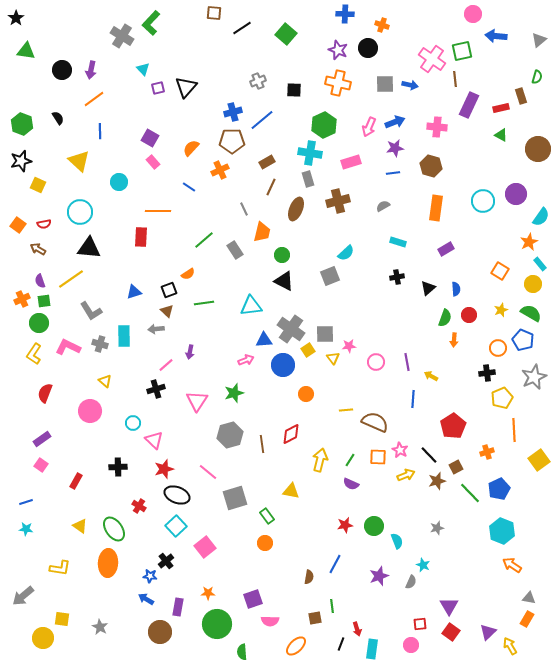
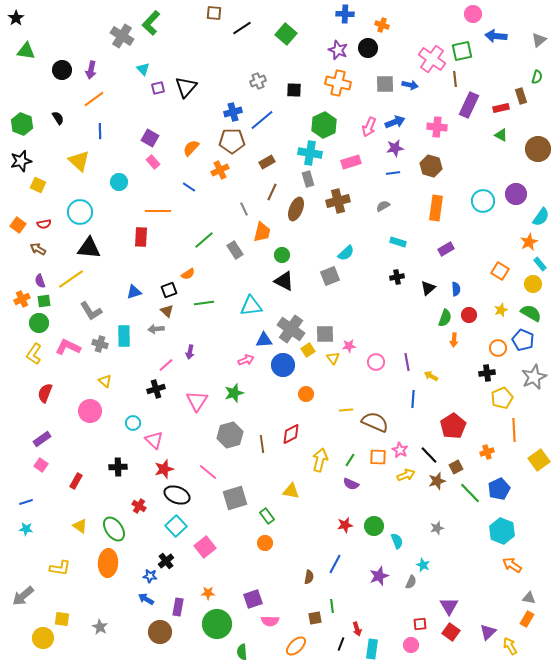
brown line at (271, 187): moved 1 px right, 5 px down
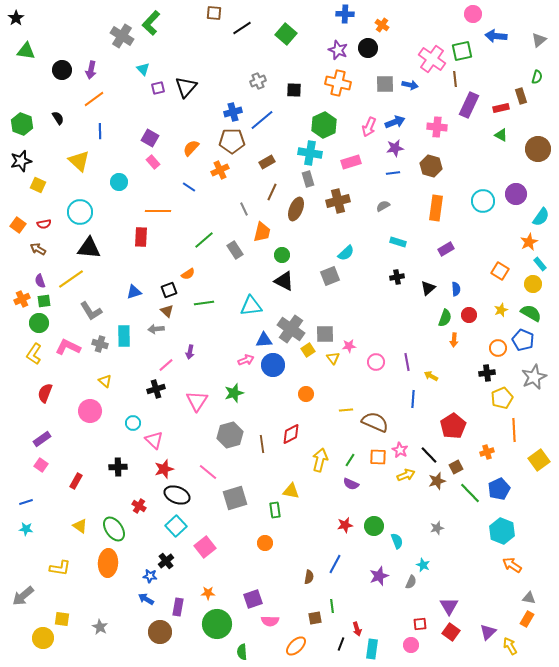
orange cross at (382, 25): rotated 16 degrees clockwise
blue circle at (283, 365): moved 10 px left
green rectangle at (267, 516): moved 8 px right, 6 px up; rotated 28 degrees clockwise
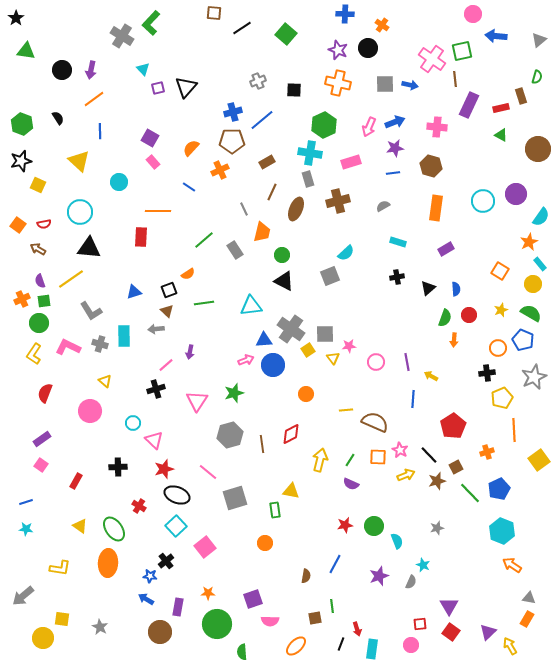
brown semicircle at (309, 577): moved 3 px left, 1 px up
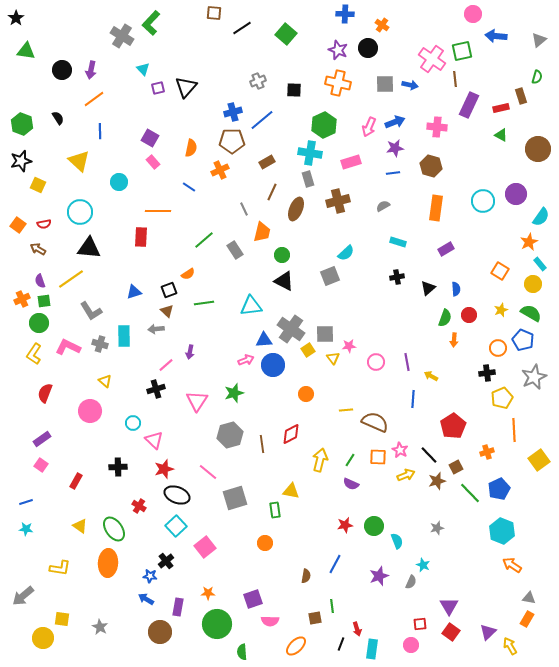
orange semicircle at (191, 148): rotated 150 degrees clockwise
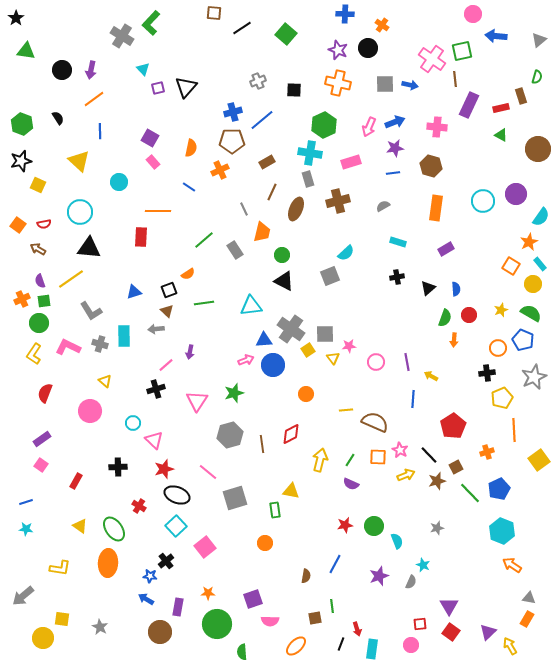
orange square at (500, 271): moved 11 px right, 5 px up
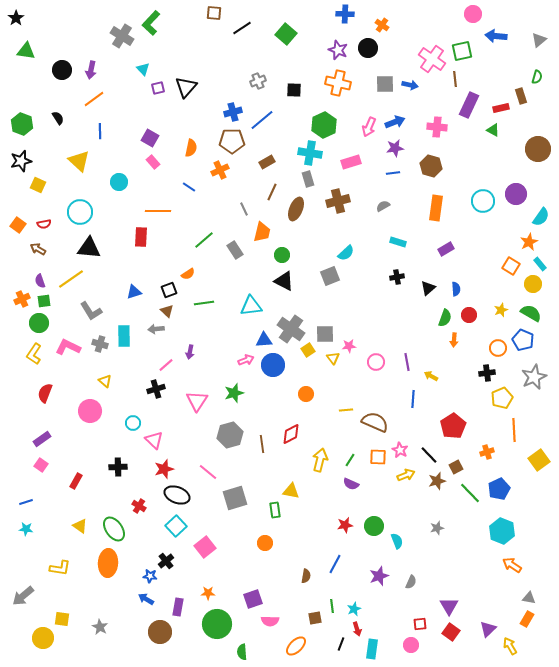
green triangle at (501, 135): moved 8 px left, 5 px up
cyan star at (423, 565): moved 69 px left, 44 px down; rotated 24 degrees clockwise
purple triangle at (488, 632): moved 3 px up
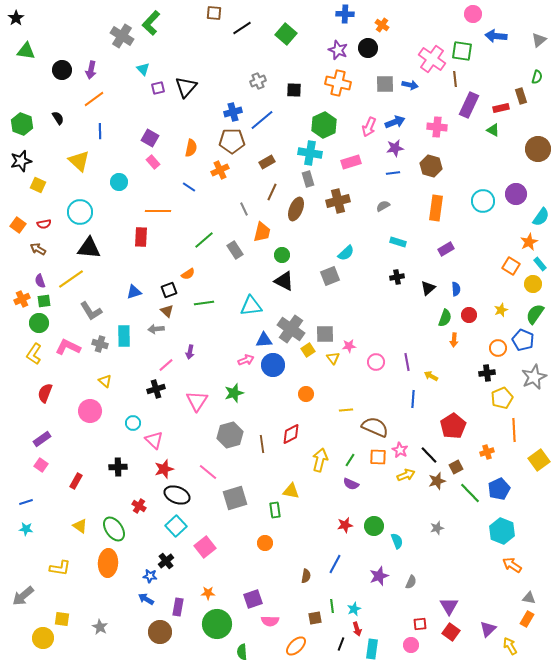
green square at (462, 51): rotated 20 degrees clockwise
green semicircle at (531, 313): moved 4 px right, 1 px down; rotated 85 degrees counterclockwise
brown semicircle at (375, 422): moved 5 px down
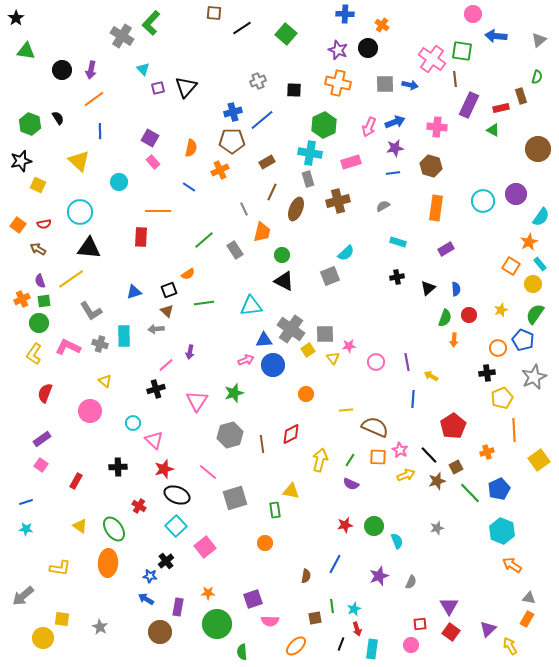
green hexagon at (22, 124): moved 8 px right
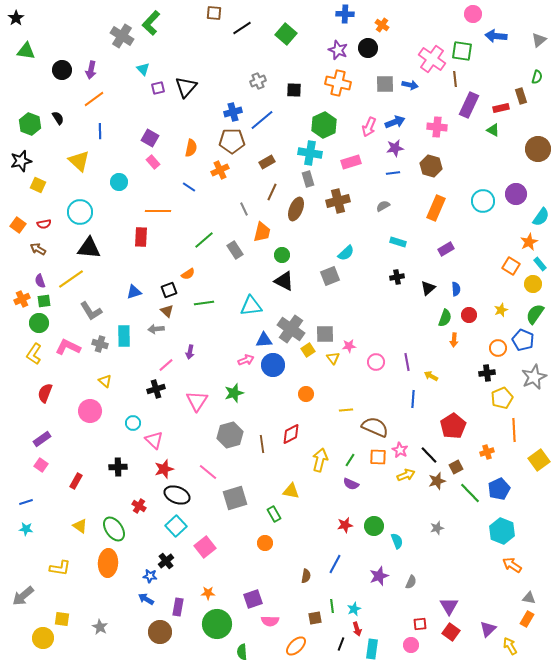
orange rectangle at (436, 208): rotated 15 degrees clockwise
green rectangle at (275, 510): moved 1 px left, 4 px down; rotated 21 degrees counterclockwise
